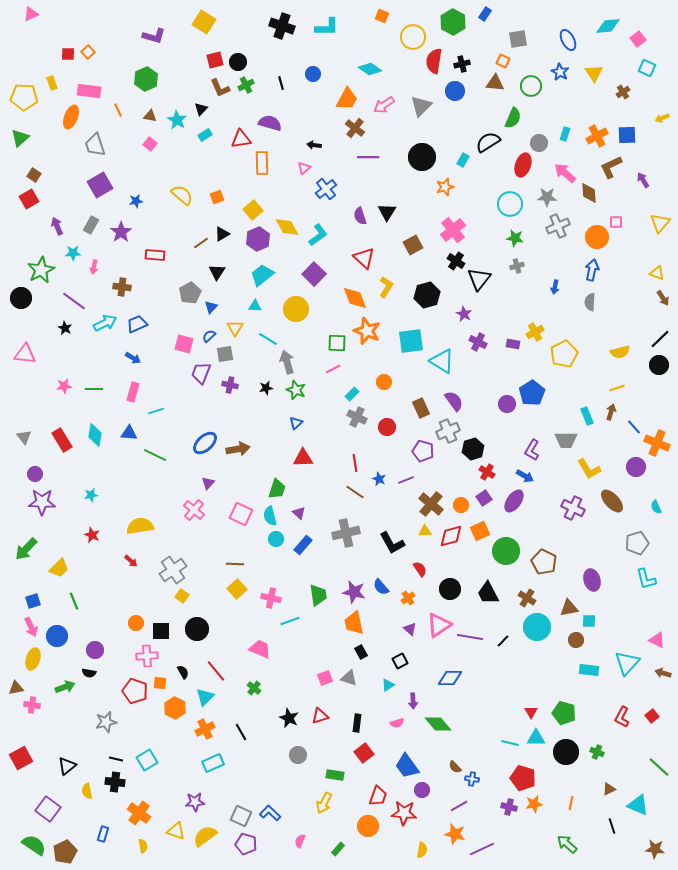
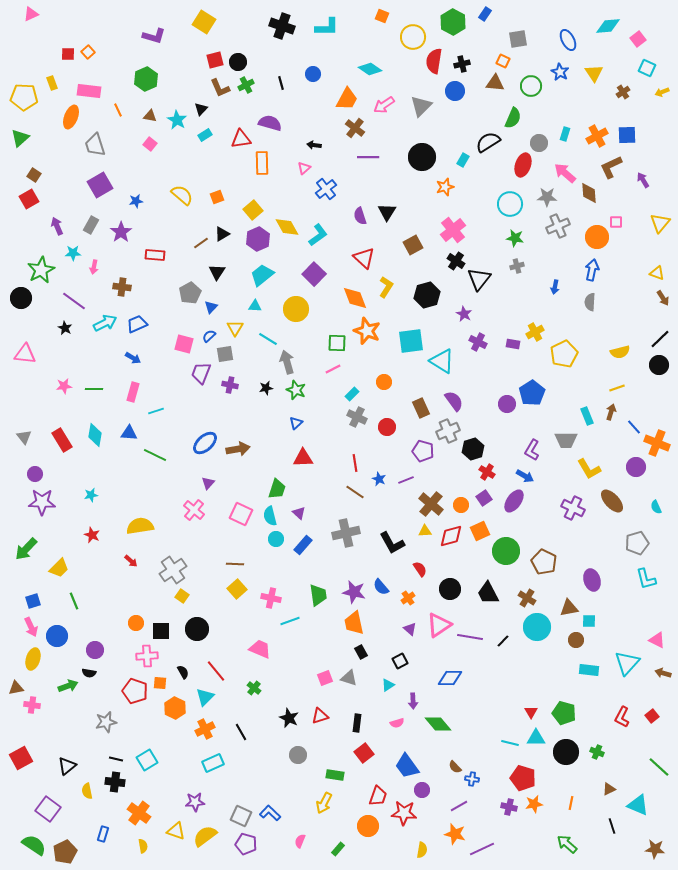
yellow arrow at (662, 118): moved 26 px up
green arrow at (65, 687): moved 3 px right, 1 px up
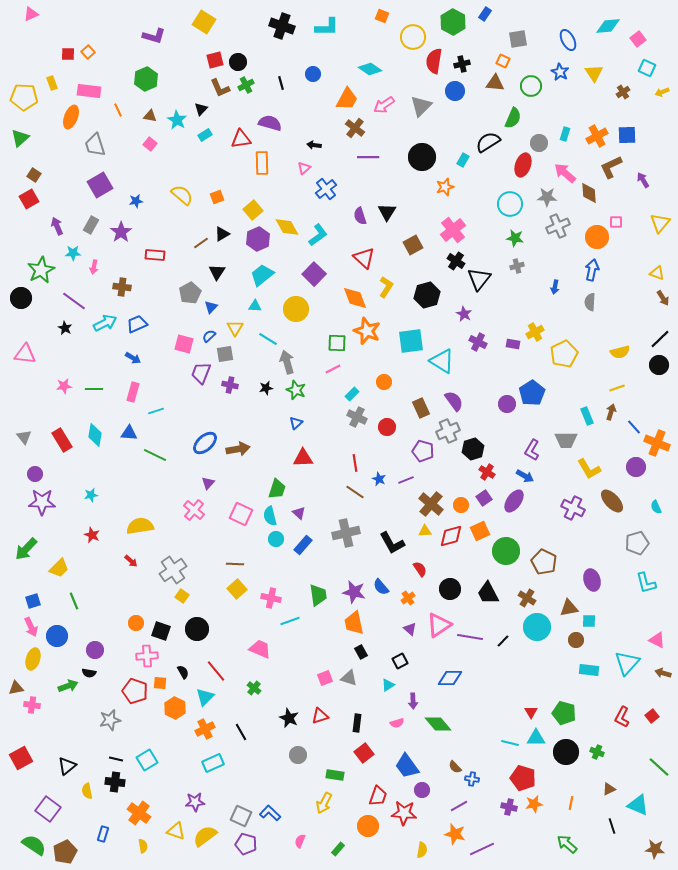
cyan L-shape at (646, 579): moved 4 px down
black square at (161, 631): rotated 18 degrees clockwise
gray star at (106, 722): moved 4 px right, 2 px up
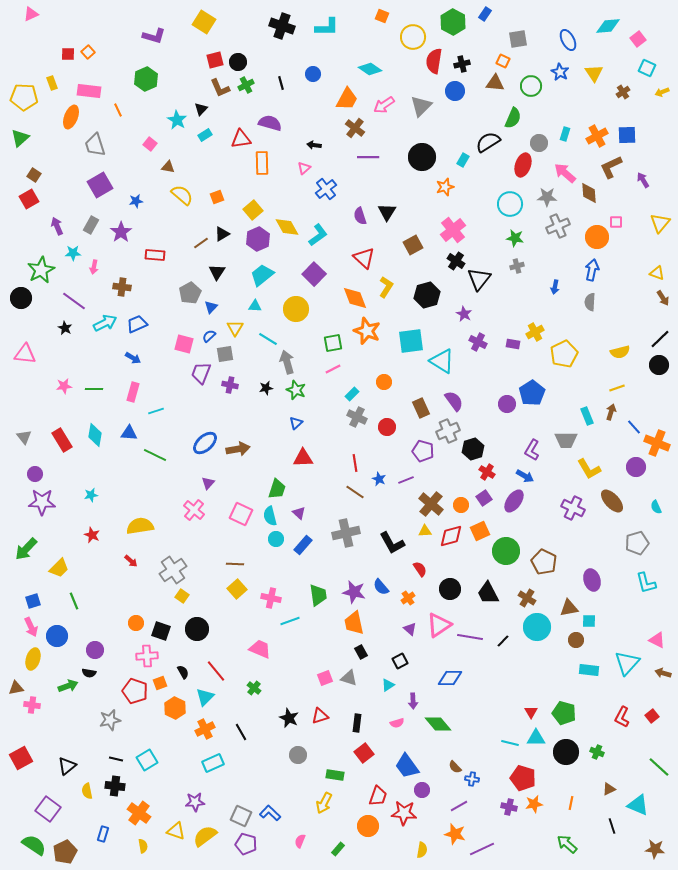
brown triangle at (150, 116): moved 18 px right, 51 px down
green square at (337, 343): moved 4 px left; rotated 12 degrees counterclockwise
orange square at (160, 683): rotated 24 degrees counterclockwise
black cross at (115, 782): moved 4 px down
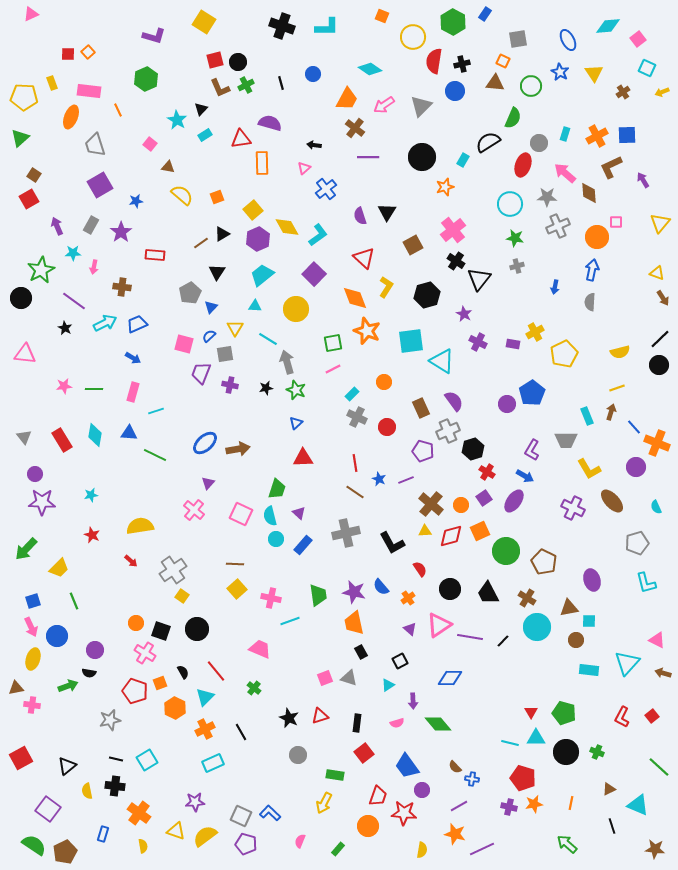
pink cross at (147, 656): moved 2 px left, 3 px up; rotated 35 degrees clockwise
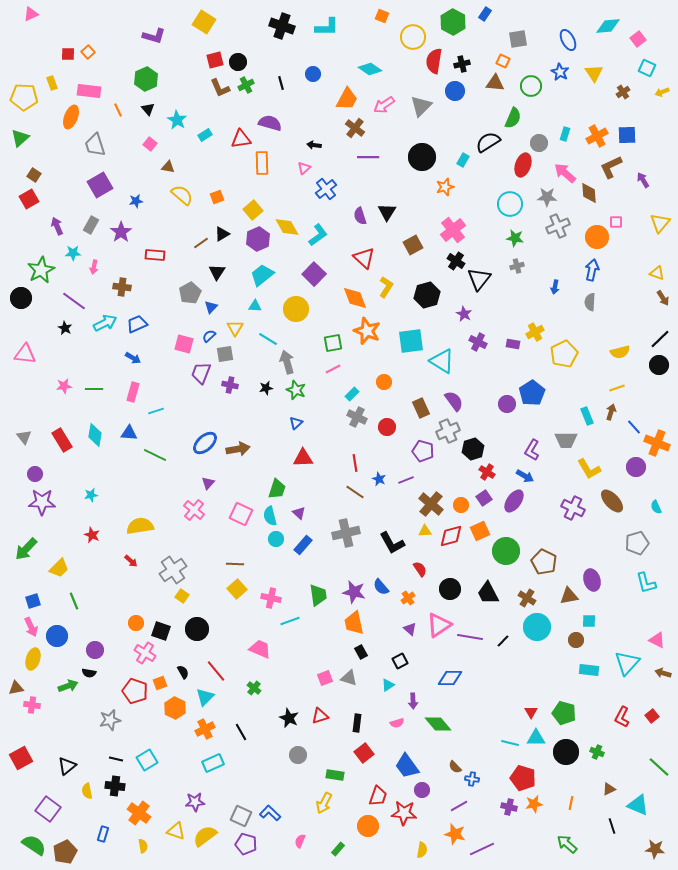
black triangle at (201, 109): moved 53 px left; rotated 24 degrees counterclockwise
brown triangle at (569, 608): moved 12 px up
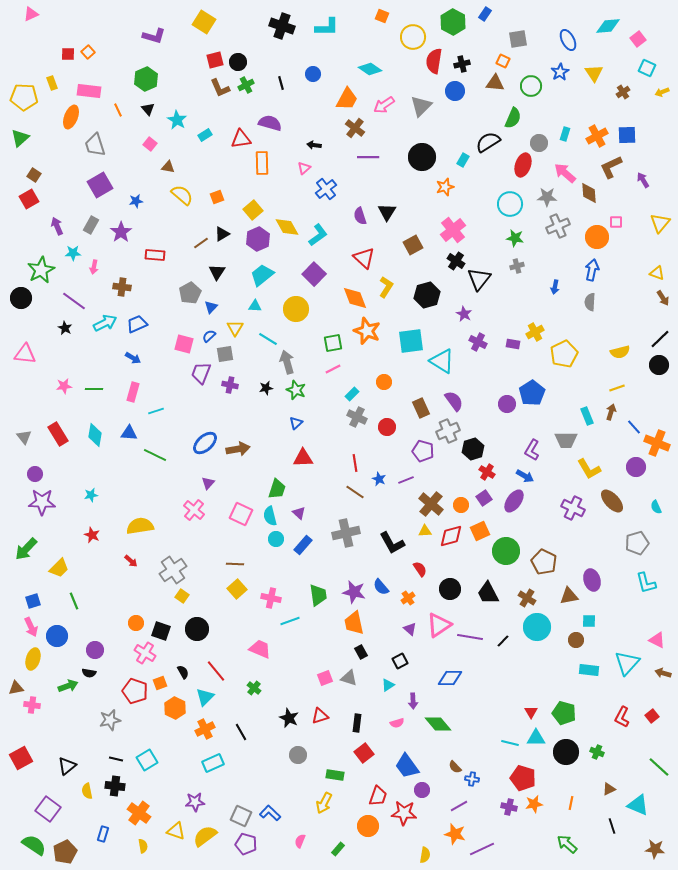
blue star at (560, 72): rotated 12 degrees clockwise
red rectangle at (62, 440): moved 4 px left, 6 px up
yellow semicircle at (422, 850): moved 3 px right, 5 px down
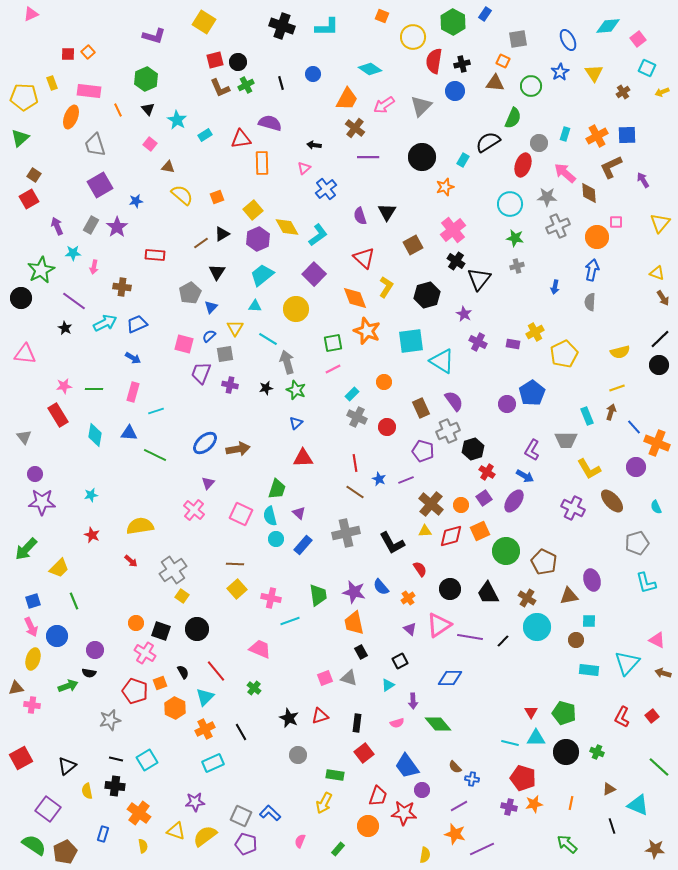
purple star at (121, 232): moved 4 px left, 5 px up
red rectangle at (58, 434): moved 19 px up
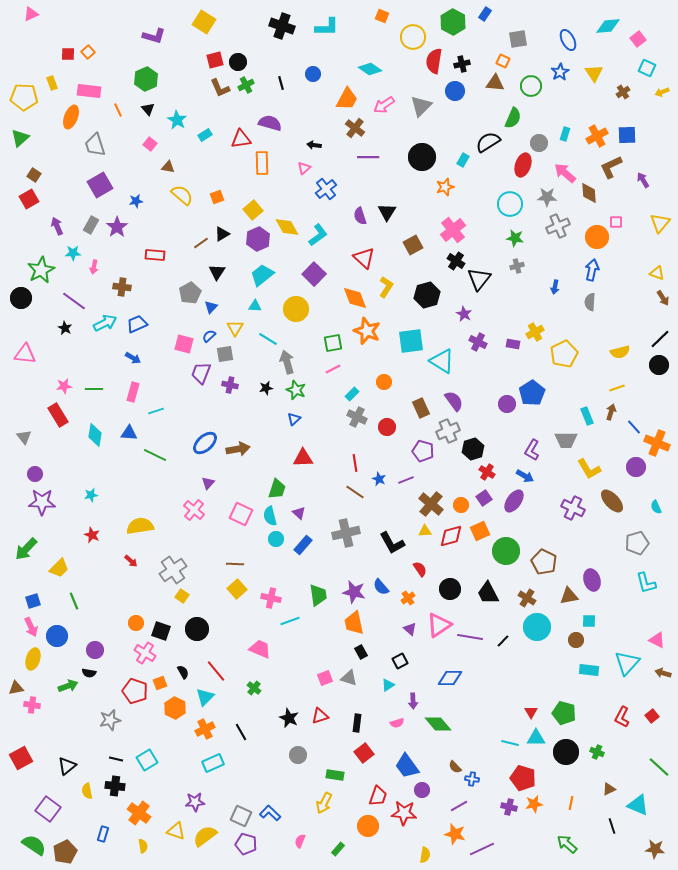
blue triangle at (296, 423): moved 2 px left, 4 px up
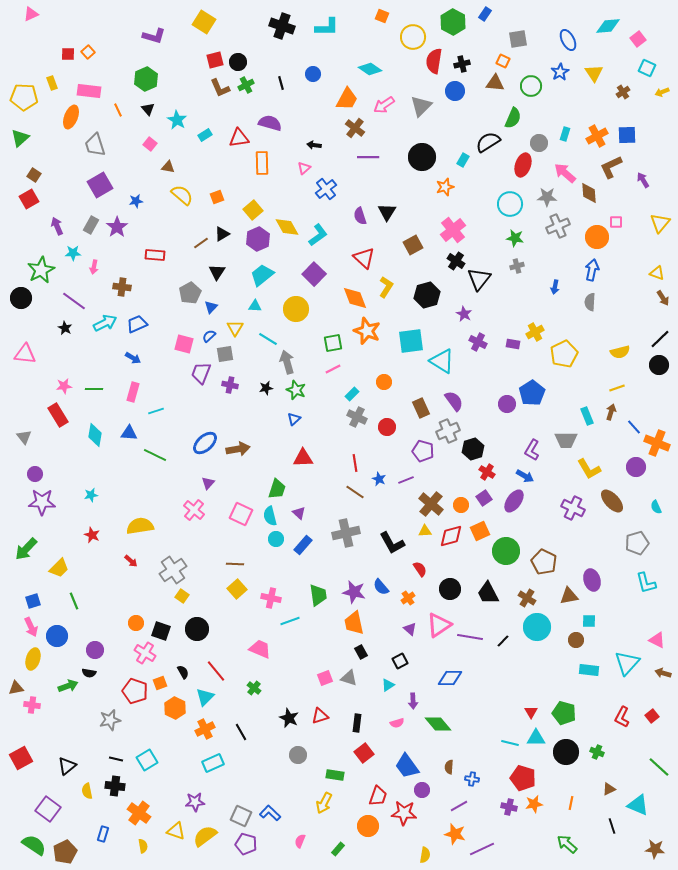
red triangle at (241, 139): moved 2 px left, 1 px up
brown semicircle at (455, 767): moved 6 px left; rotated 48 degrees clockwise
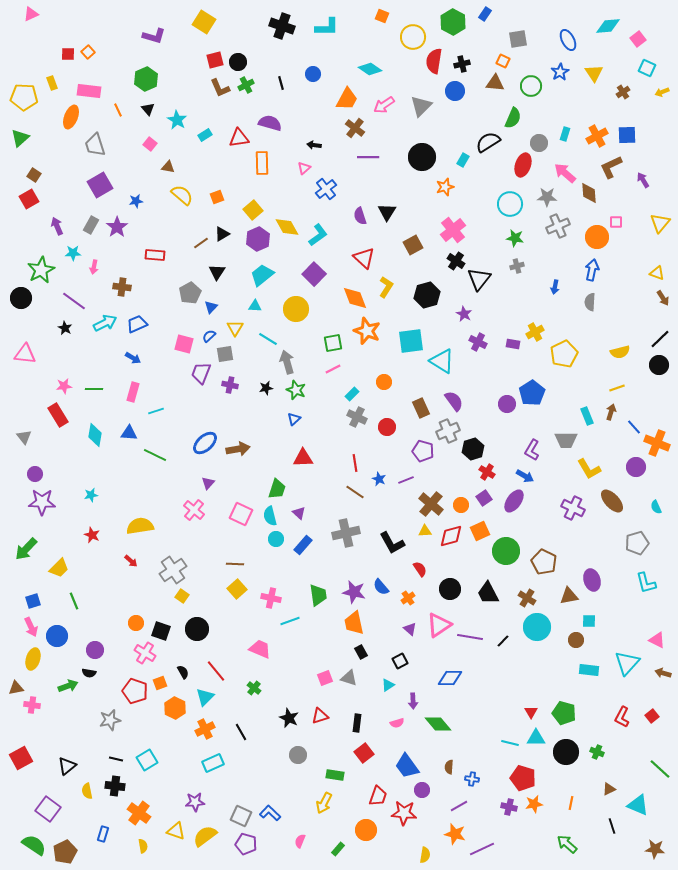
green line at (659, 767): moved 1 px right, 2 px down
orange circle at (368, 826): moved 2 px left, 4 px down
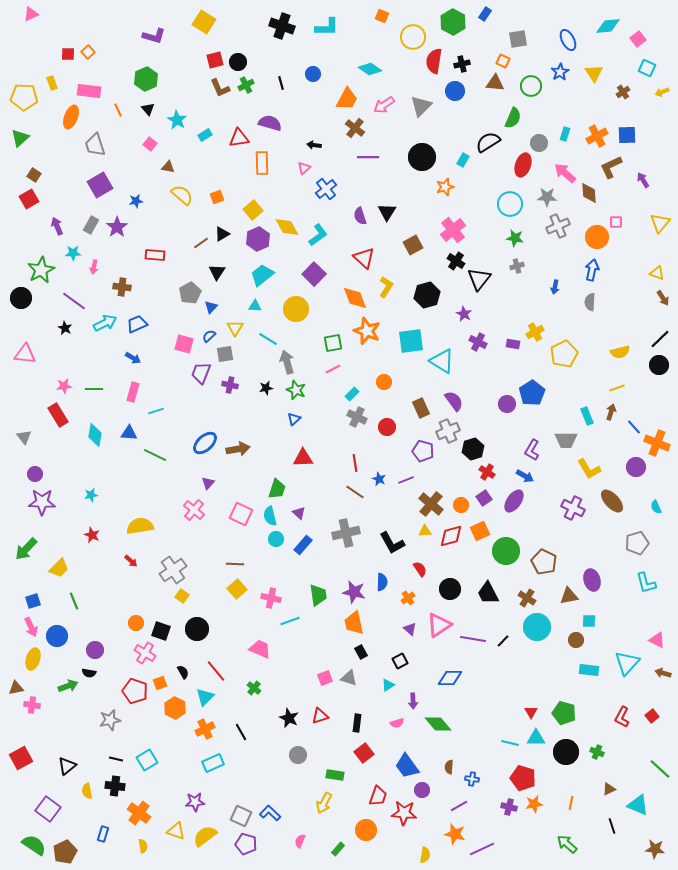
blue semicircle at (381, 587): moved 1 px right, 5 px up; rotated 138 degrees counterclockwise
purple line at (470, 637): moved 3 px right, 2 px down
